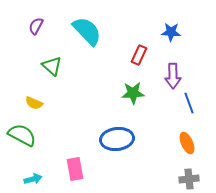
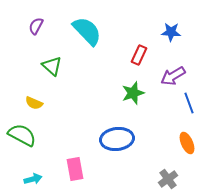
purple arrow: rotated 60 degrees clockwise
green star: rotated 15 degrees counterclockwise
gray cross: moved 21 px left; rotated 30 degrees counterclockwise
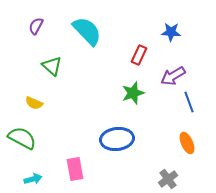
blue line: moved 1 px up
green semicircle: moved 3 px down
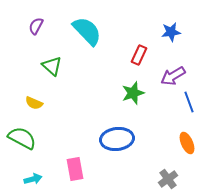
blue star: rotated 12 degrees counterclockwise
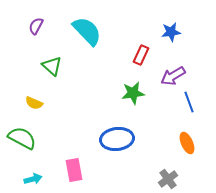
red rectangle: moved 2 px right
green star: rotated 10 degrees clockwise
pink rectangle: moved 1 px left, 1 px down
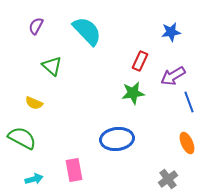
red rectangle: moved 1 px left, 6 px down
cyan arrow: moved 1 px right
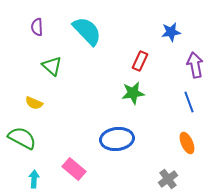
purple semicircle: moved 1 px right, 1 px down; rotated 30 degrees counterclockwise
purple arrow: moved 22 px right, 11 px up; rotated 110 degrees clockwise
pink rectangle: moved 1 px up; rotated 40 degrees counterclockwise
cyan arrow: rotated 72 degrees counterclockwise
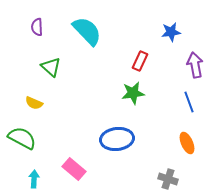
green triangle: moved 1 px left, 1 px down
gray cross: rotated 36 degrees counterclockwise
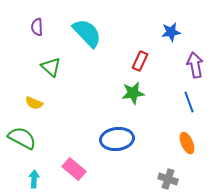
cyan semicircle: moved 2 px down
